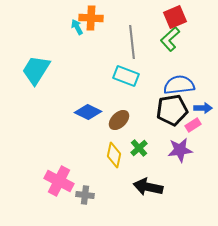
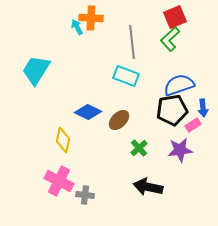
blue semicircle: rotated 12 degrees counterclockwise
blue arrow: rotated 84 degrees clockwise
yellow diamond: moved 51 px left, 15 px up
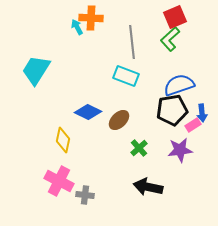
blue arrow: moved 1 px left, 5 px down
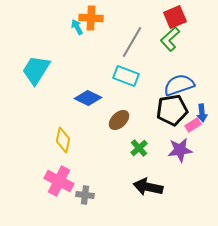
gray line: rotated 36 degrees clockwise
blue diamond: moved 14 px up
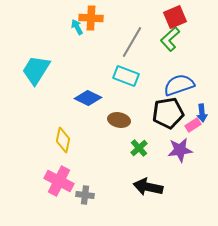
black pentagon: moved 4 px left, 3 px down
brown ellipse: rotated 55 degrees clockwise
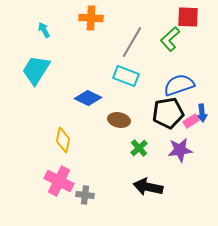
red square: moved 13 px right; rotated 25 degrees clockwise
cyan arrow: moved 33 px left, 3 px down
pink rectangle: moved 2 px left, 4 px up
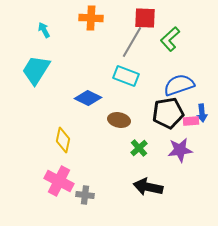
red square: moved 43 px left, 1 px down
pink rectangle: rotated 28 degrees clockwise
